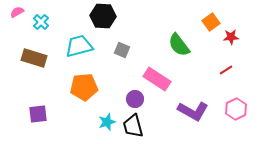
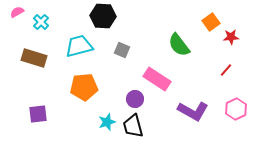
red line: rotated 16 degrees counterclockwise
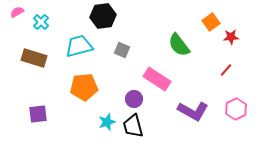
black hexagon: rotated 10 degrees counterclockwise
purple circle: moved 1 px left
